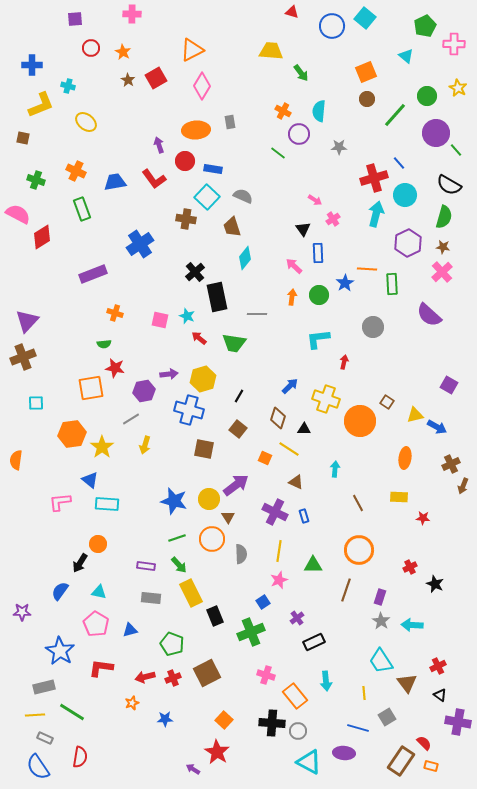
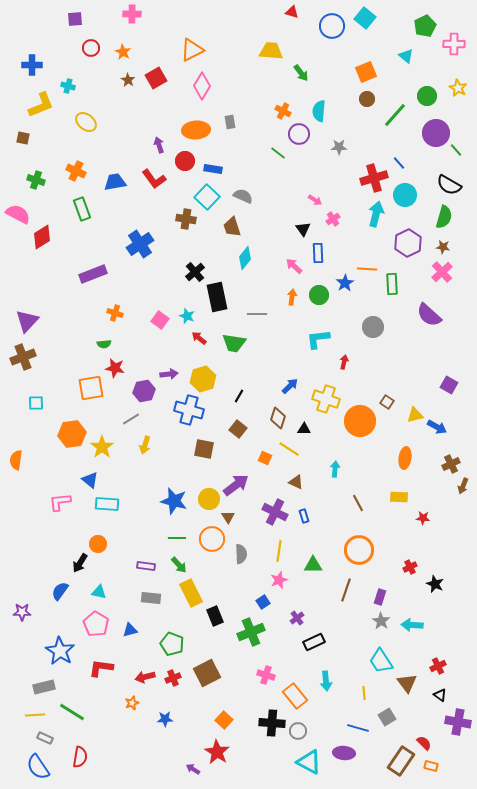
pink square at (160, 320): rotated 24 degrees clockwise
green line at (177, 538): rotated 18 degrees clockwise
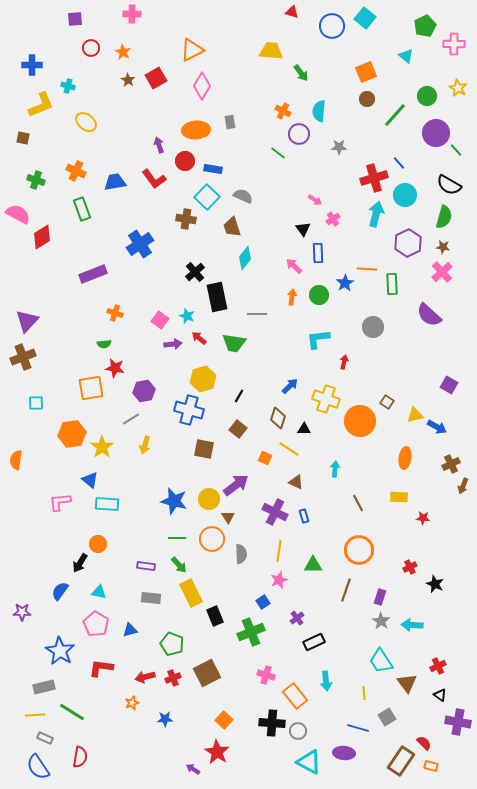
purple arrow at (169, 374): moved 4 px right, 30 px up
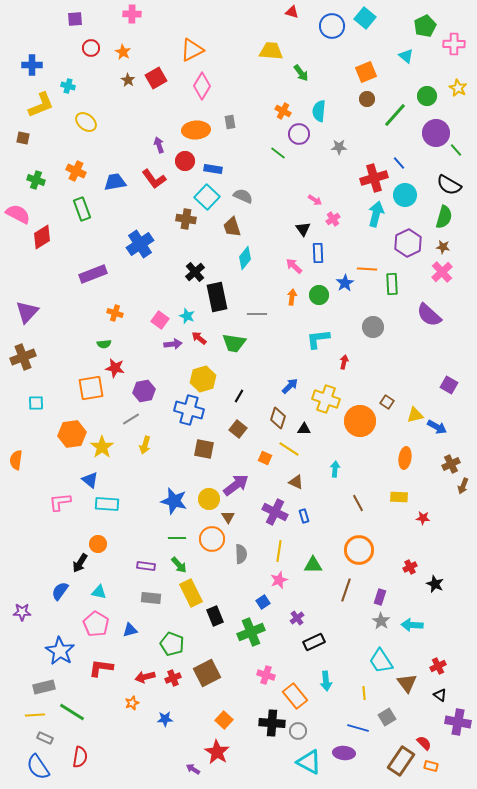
purple triangle at (27, 321): moved 9 px up
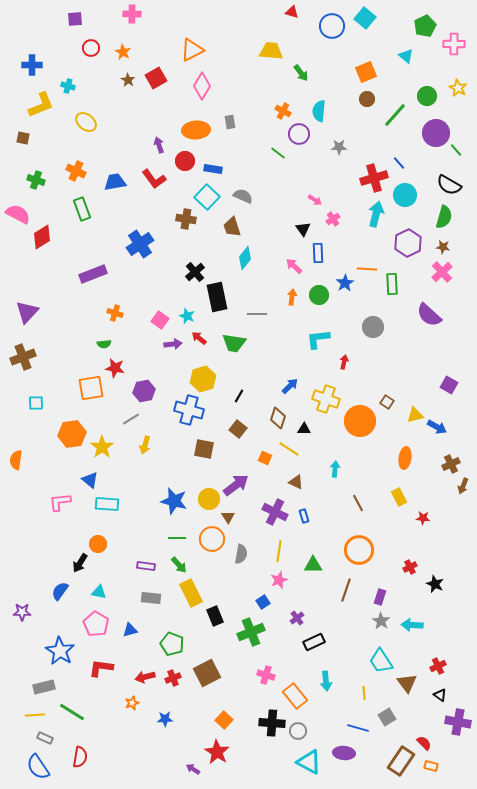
yellow rectangle at (399, 497): rotated 60 degrees clockwise
gray semicircle at (241, 554): rotated 12 degrees clockwise
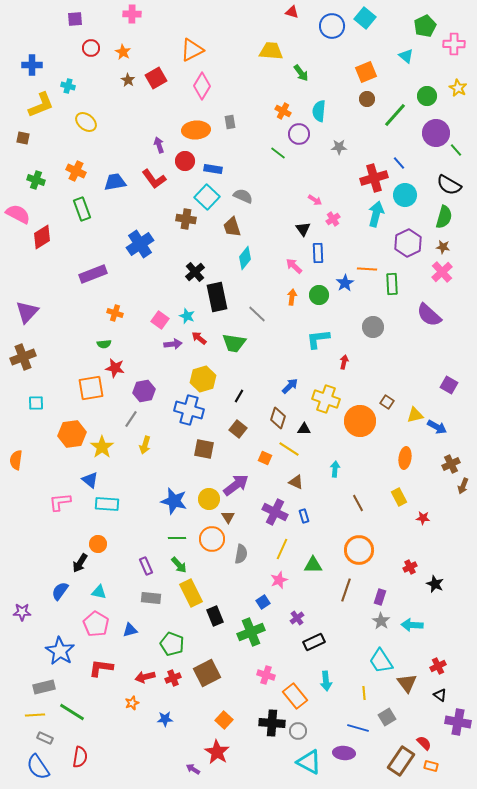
gray line at (257, 314): rotated 42 degrees clockwise
gray line at (131, 419): rotated 24 degrees counterclockwise
yellow line at (279, 551): moved 3 px right, 2 px up; rotated 15 degrees clockwise
purple rectangle at (146, 566): rotated 60 degrees clockwise
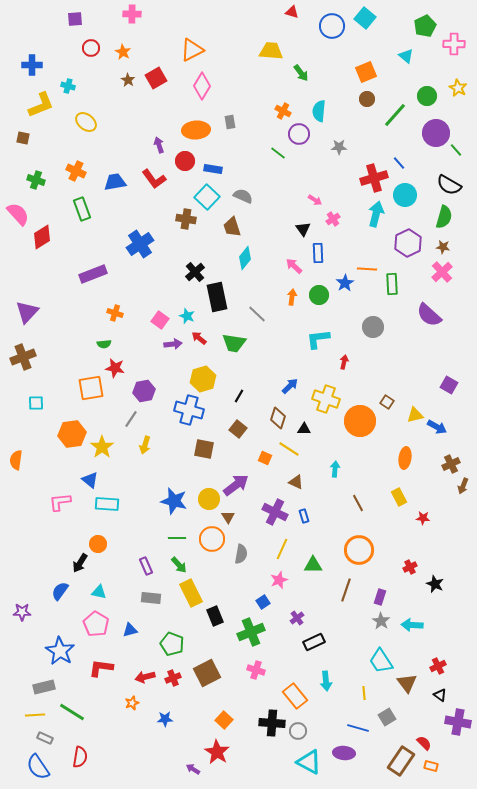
pink semicircle at (18, 214): rotated 20 degrees clockwise
pink cross at (266, 675): moved 10 px left, 5 px up
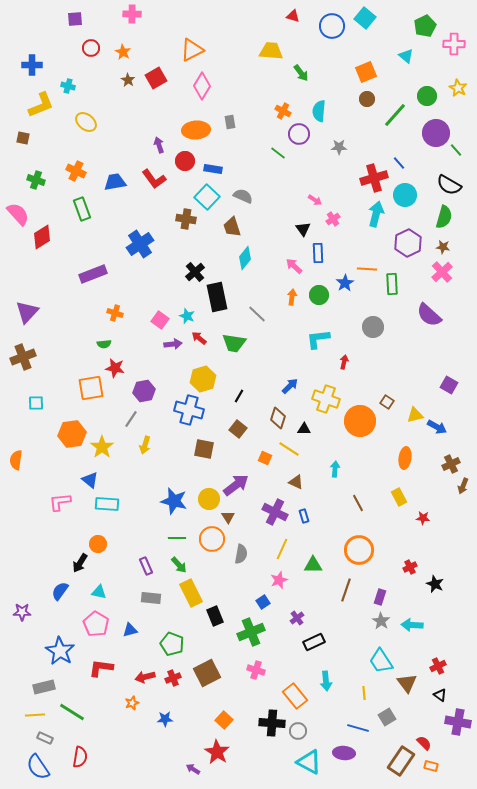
red triangle at (292, 12): moved 1 px right, 4 px down
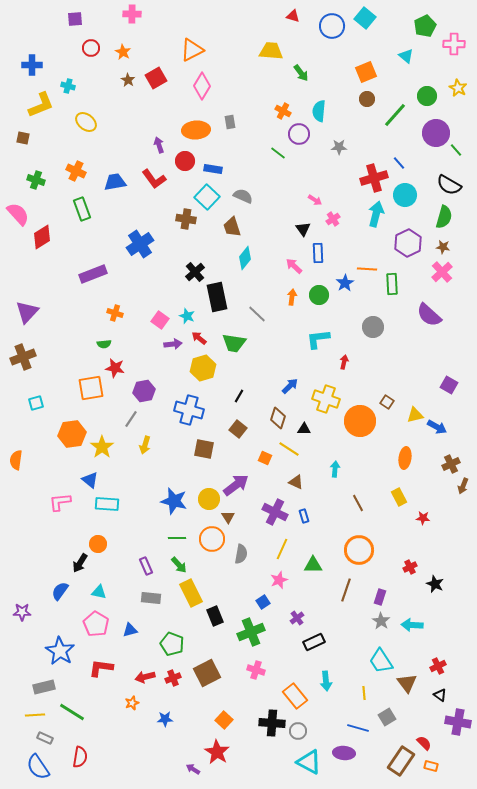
yellow hexagon at (203, 379): moved 11 px up
cyan square at (36, 403): rotated 14 degrees counterclockwise
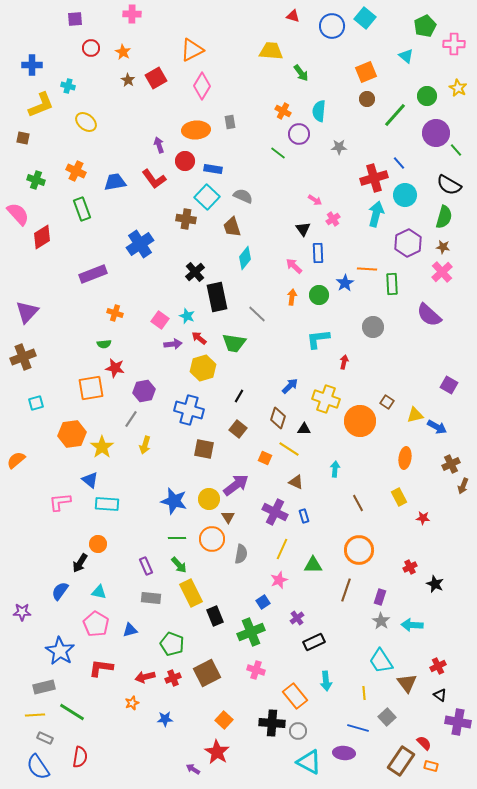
orange semicircle at (16, 460): rotated 42 degrees clockwise
gray square at (387, 717): rotated 12 degrees counterclockwise
